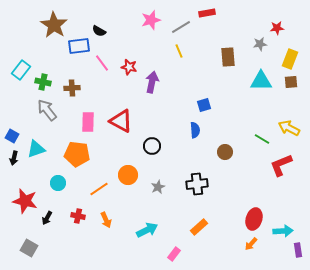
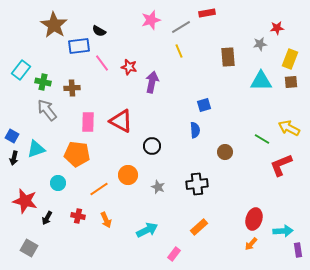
gray star at (158, 187): rotated 24 degrees counterclockwise
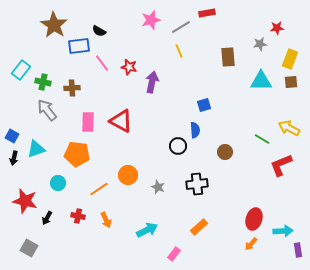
black circle at (152, 146): moved 26 px right
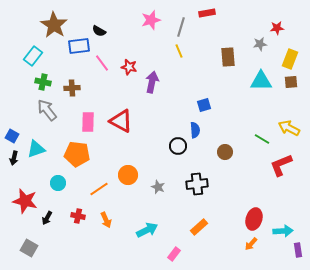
gray line at (181, 27): rotated 42 degrees counterclockwise
cyan rectangle at (21, 70): moved 12 px right, 14 px up
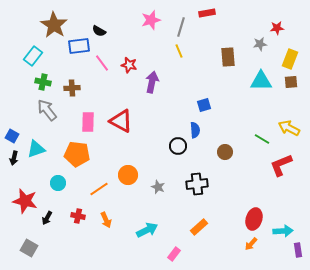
red star at (129, 67): moved 2 px up
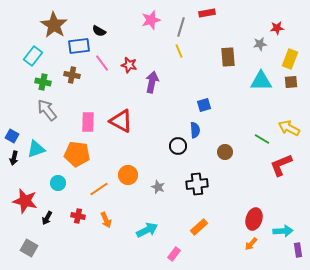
brown cross at (72, 88): moved 13 px up; rotated 14 degrees clockwise
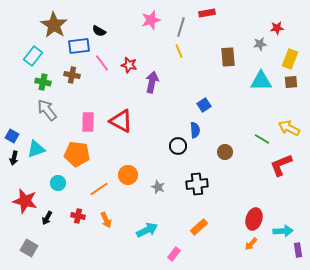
blue square at (204, 105): rotated 16 degrees counterclockwise
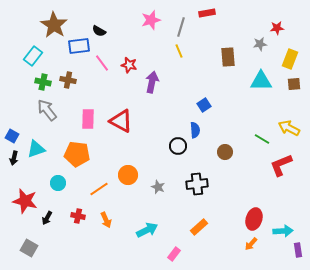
brown cross at (72, 75): moved 4 px left, 5 px down
brown square at (291, 82): moved 3 px right, 2 px down
pink rectangle at (88, 122): moved 3 px up
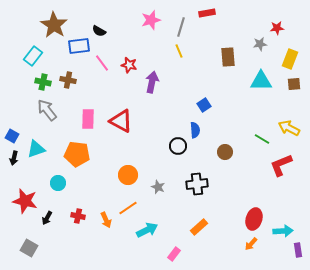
orange line at (99, 189): moved 29 px right, 19 px down
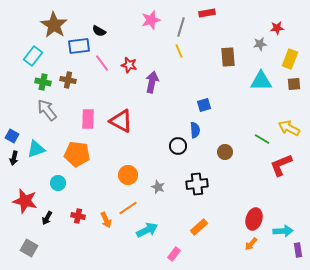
blue square at (204, 105): rotated 16 degrees clockwise
